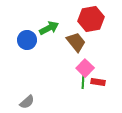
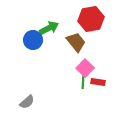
blue circle: moved 6 px right
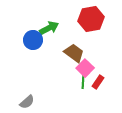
brown trapezoid: moved 2 px left, 11 px down; rotated 15 degrees counterclockwise
red rectangle: rotated 64 degrees counterclockwise
